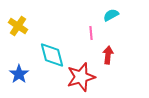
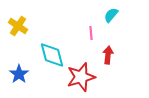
cyan semicircle: rotated 21 degrees counterclockwise
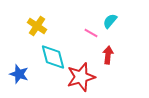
cyan semicircle: moved 1 px left, 6 px down
yellow cross: moved 19 px right
pink line: rotated 56 degrees counterclockwise
cyan diamond: moved 1 px right, 2 px down
blue star: rotated 18 degrees counterclockwise
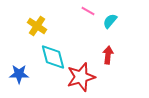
pink line: moved 3 px left, 22 px up
blue star: rotated 18 degrees counterclockwise
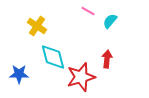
red arrow: moved 1 px left, 4 px down
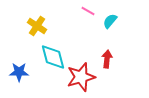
blue star: moved 2 px up
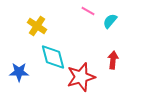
red arrow: moved 6 px right, 1 px down
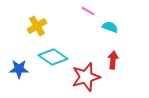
cyan semicircle: moved 6 px down; rotated 70 degrees clockwise
yellow cross: rotated 24 degrees clockwise
cyan diamond: rotated 40 degrees counterclockwise
blue star: moved 3 px up
red star: moved 5 px right
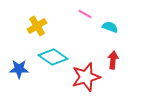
pink line: moved 3 px left, 3 px down
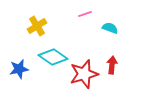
pink line: rotated 48 degrees counterclockwise
cyan semicircle: moved 1 px down
red arrow: moved 1 px left, 5 px down
blue star: rotated 12 degrees counterclockwise
red star: moved 2 px left, 3 px up
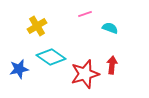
cyan diamond: moved 2 px left
red star: moved 1 px right
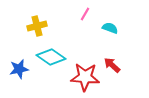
pink line: rotated 40 degrees counterclockwise
yellow cross: rotated 18 degrees clockwise
red arrow: rotated 54 degrees counterclockwise
red star: moved 3 px down; rotated 20 degrees clockwise
